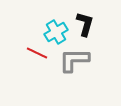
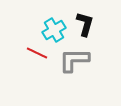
cyan cross: moved 2 px left, 2 px up
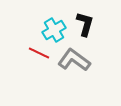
red line: moved 2 px right
gray L-shape: rotated 36 degrees clockwise
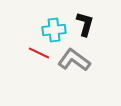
cyan cross: rotated 25 degrees clockwise
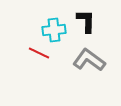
black L-shape: moved 1 px right, 3 px up; rotated 15 degrees counterclockwise
gray L-shape: moved 15 px right
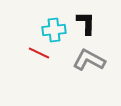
black L-shape: moved 2 px down
gray L-shape: rotated 8 degrees counterclockwise
